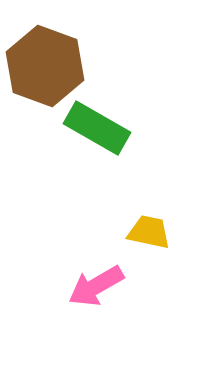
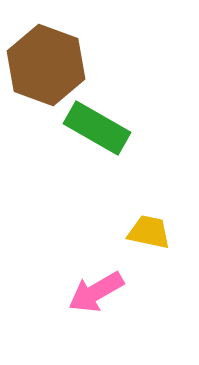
brown hexagon: moved 1 px right, 1 px up
pink arrow: moved 6 px down
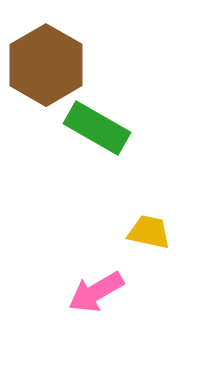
brown hexagon: rotated 10 degrees clockwise
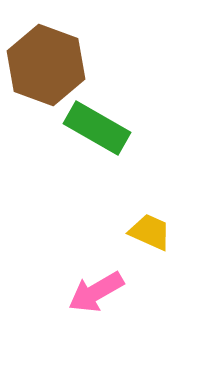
brown hexagon: rotated 10 degrees counterclockwise
yellow trapezoid: moved 1 px right; rotated 12 degrees clockwise
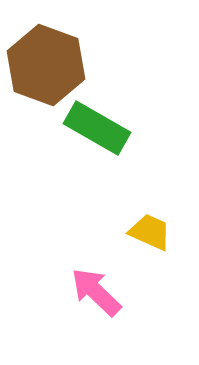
pink arrow: rotated 74 degrees clockwise
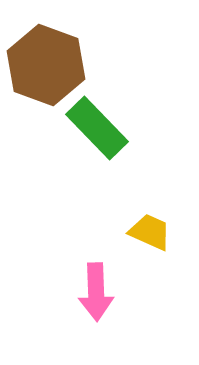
green rectangle: rotated 16 degrees clockwise
pink arrow: rotated 136 degrees counterclockwise
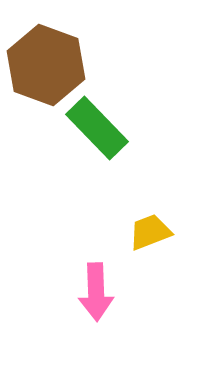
yellow trapezoid: rotated 45 degrees counterclockwise
